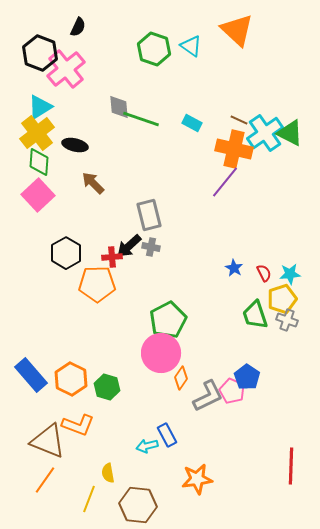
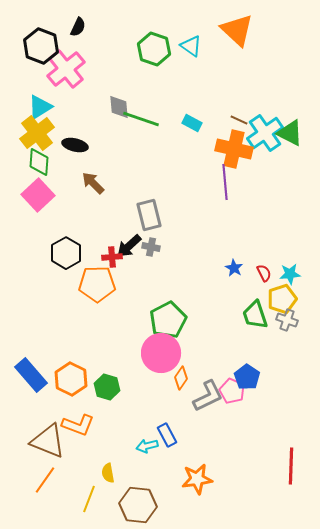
black hexagon at (40, 53): moved 1 px right, 7 px up
purple line at (225, 182): rotated 44 degrees counterclockwise
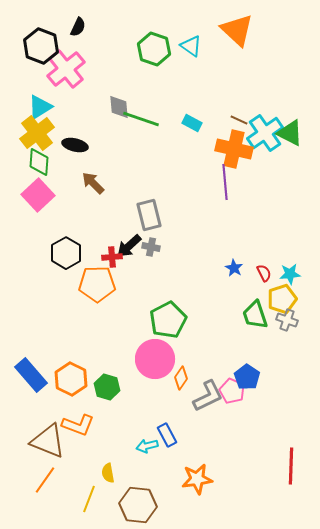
pink circle at (161, 353): moved 6 px left, 6 px down
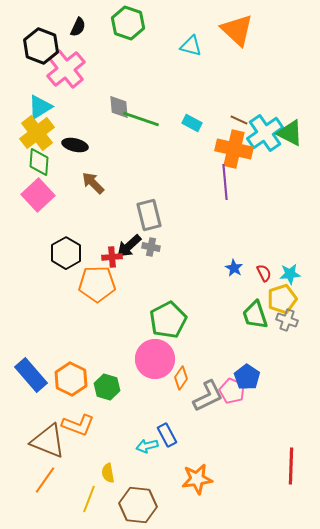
cyan triangle at (191, 46): rotated 20 degrees counterclockwise
green hexagon at (154, 49): moved 26 px left, 26 px up
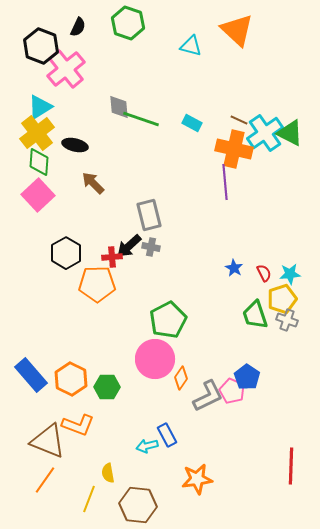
green hexagon at (107, 387): rotated 15 degrees counterclockwise
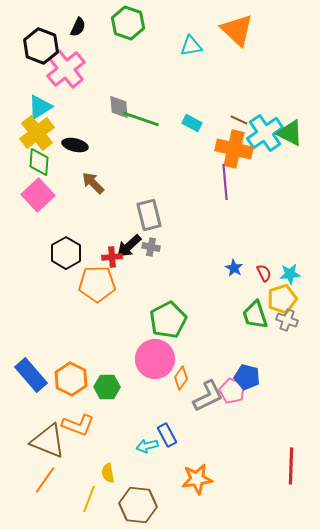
cyan triangle at (191, 46): rotated 25 degrees counterclockwise
blue pentagon at (247, 377): rotated 20 degrees counterclockwise
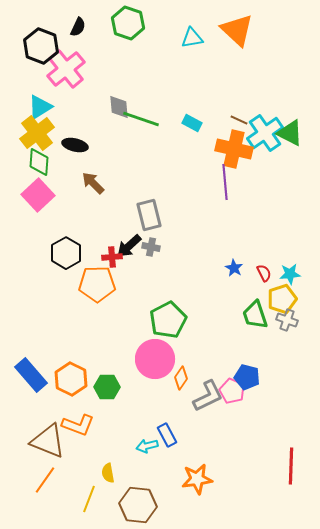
cyan triangle at (191, 46): moved 1 px right, 8 px up
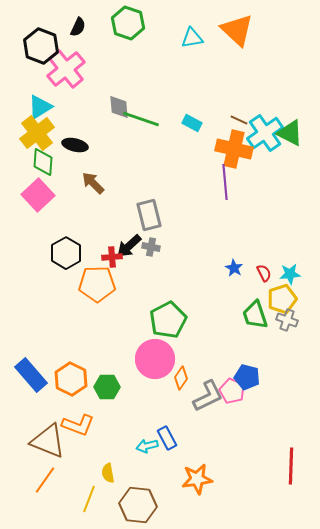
green diamond at (39, 162): moved 4 px right
blue rectangle at (167, 435): moved 3 px down
